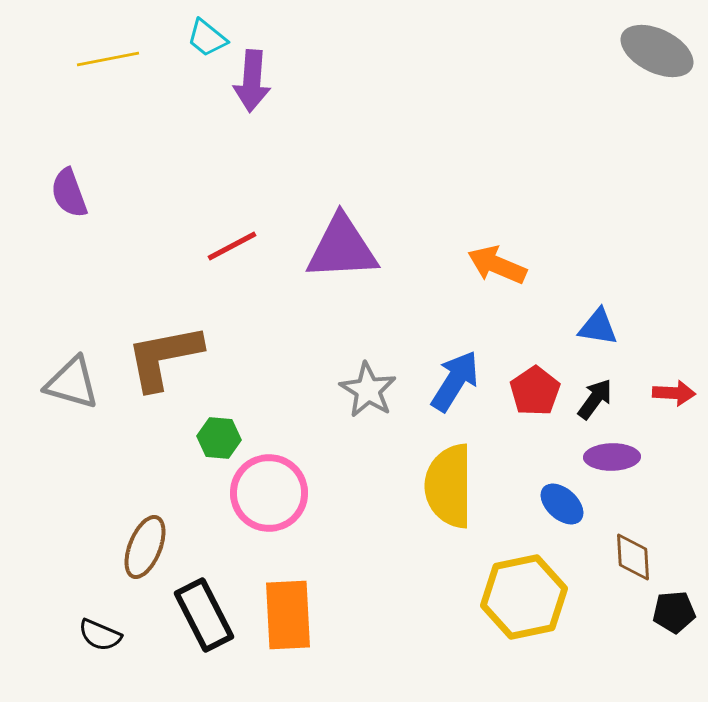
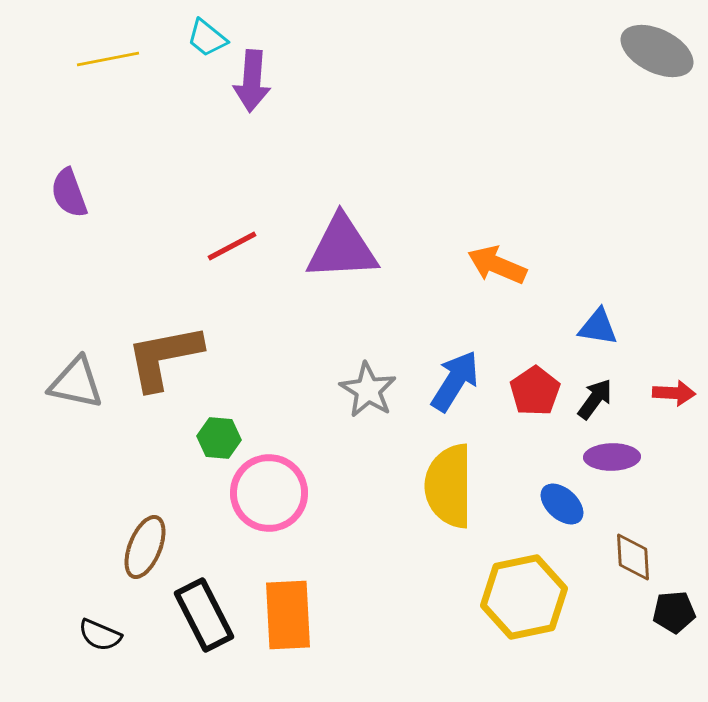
gray triangle: moved 4 px right; rotated 4 degrees counterclockwise
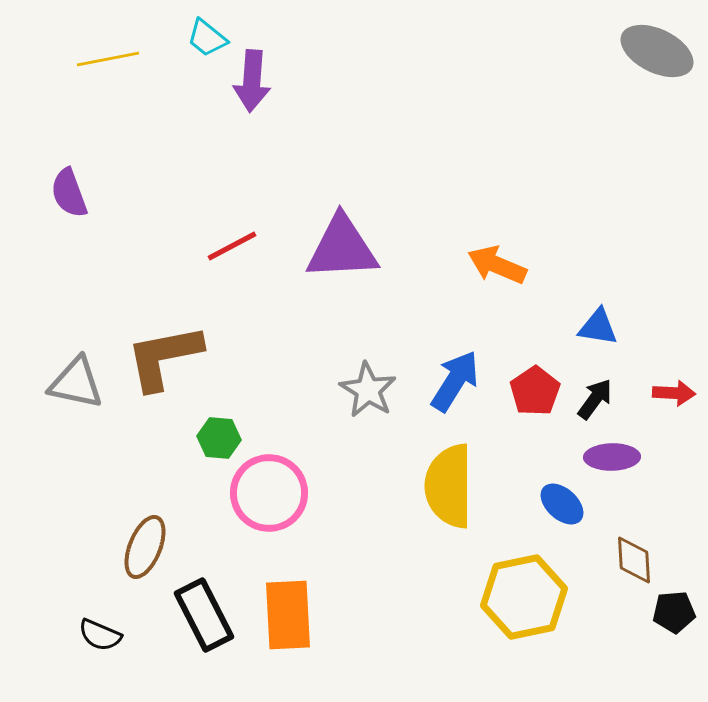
brown diamond: moved 1 px right, 3 px down
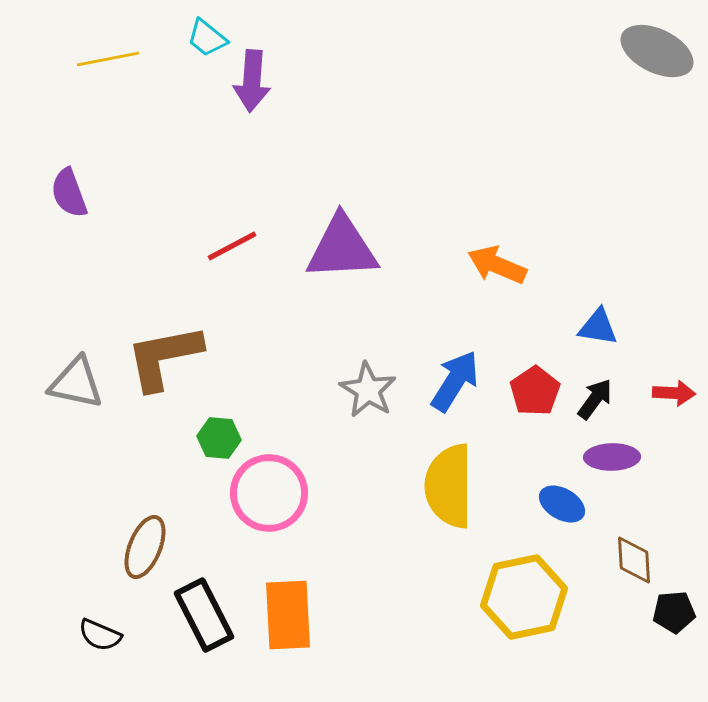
blue ellipse: rotated 12 degrees counterclockwise
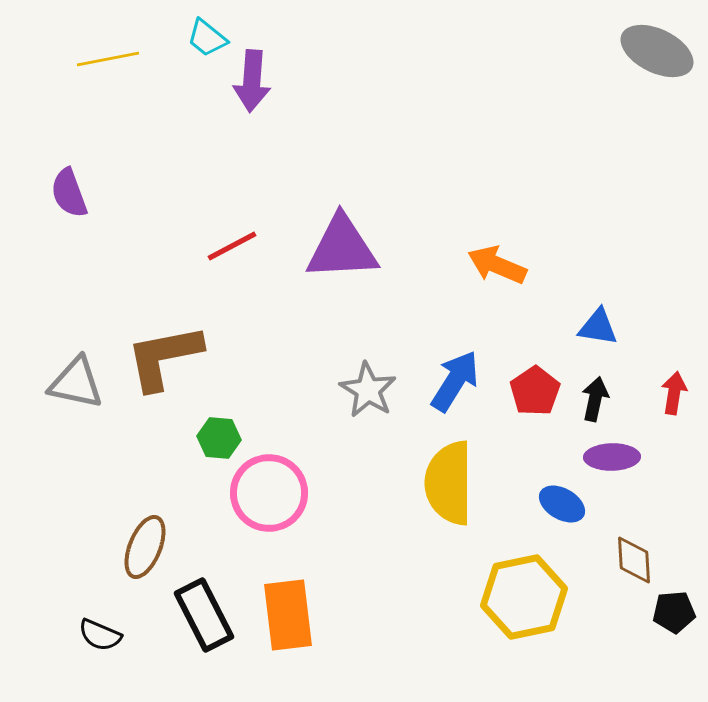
red arrow: rotated 84 degrees counterclockwise
black arrow: rotated 24 degrees counterclockwise
yellow semicircle: moved 3 px up
orange rectangle: rotated 4 degrees counterclockwise
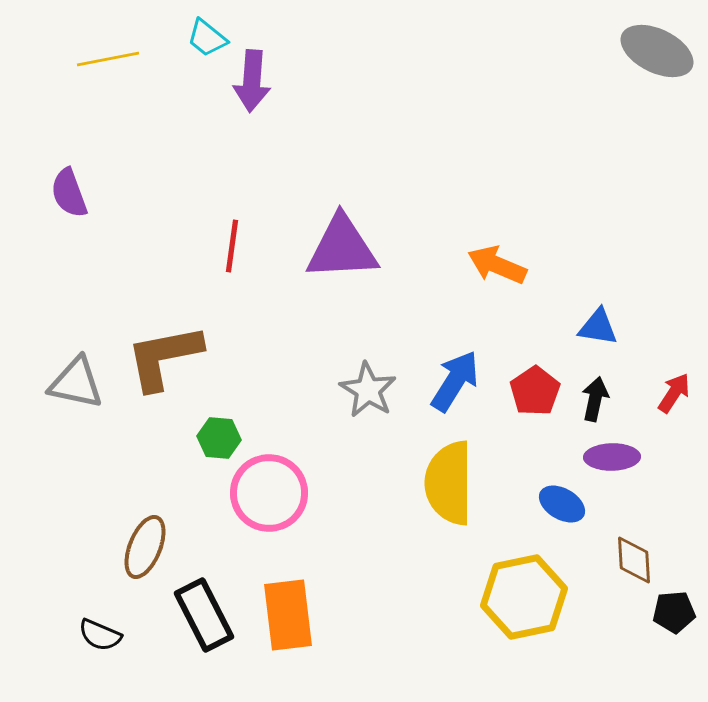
red line: rotated 54 degrees counterclockwise
red arrow: rotated 24 degrees clockwise
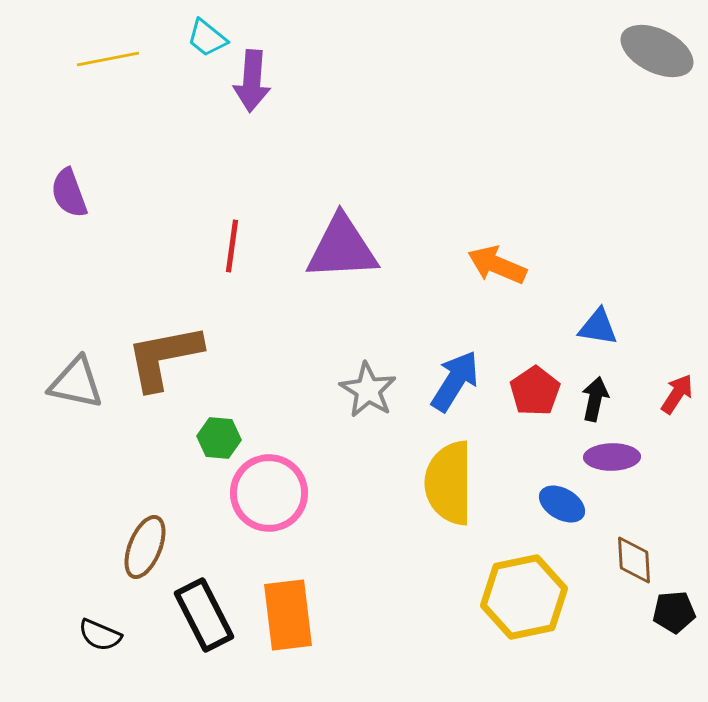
red arrow: moved 3 px right, 1 px down
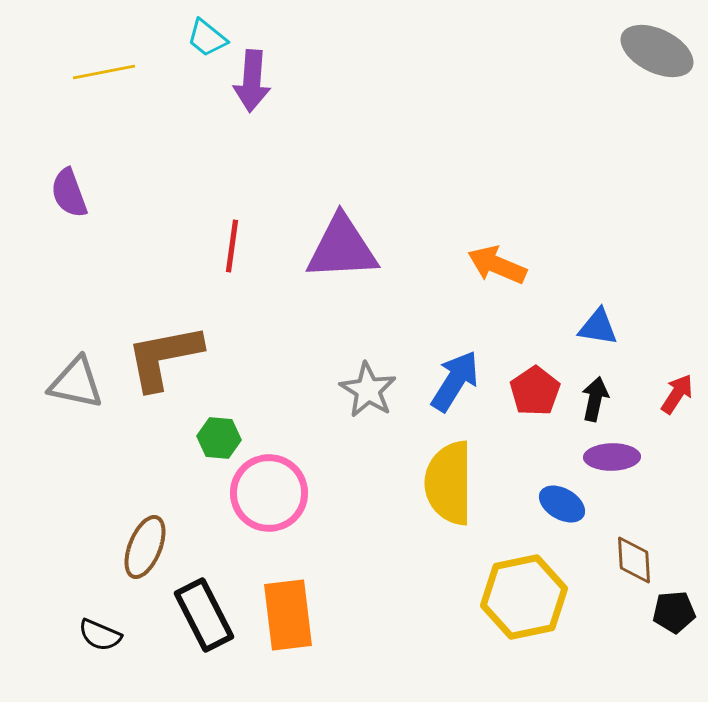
yellow line: moved 4 px left, 13 px down
